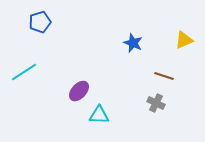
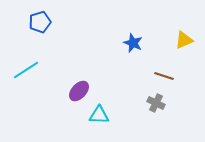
cyan line: moved 2 px right, 2 px up
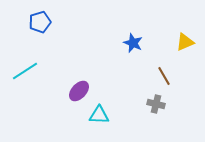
yellow triangle: moved 1 px right, 2 px down
cyan line: moved 1 px left, 1 px down
brown line: rotated 42 degrees clockwise
gray cross: moved 1 px down; rotated 12 degrees counterclockwise
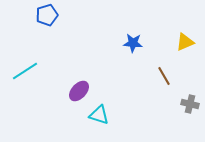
blue pentagon: moved 7 px right, 7 px up
blue star: rotated 18 degrees counterclockwise
gray cross: moved 34 px right
cyan triangle: rotated 15 degrees clockwise
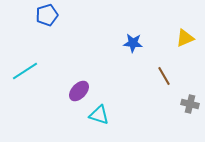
yellow triangle: moved 4 px up
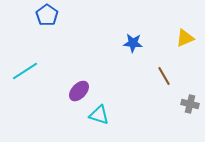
blue pentagon: rotated 20 degrees counterclockwise
